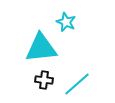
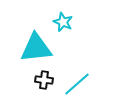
cyan star: moved 3 px left
cyan triangle: moved 5 px left
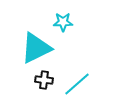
cyan star: rotated 24 degrees counterclockwise
cyan triangle: rotated 20 degrees counterclockwise
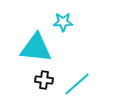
cyan triangle: rotated 32 degrees clockwise
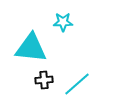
cyan triangle: moved 5 px left
black cross: rotated 12 degrees counterclockwise
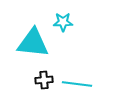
cyan triangle: moved 2 px right, 5 px up
cyan line: rotated 48 degrees clockwise
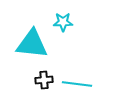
cyan triangle: moved 1 px left, 1 px down
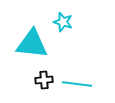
cyan star: rotated 18 degrees clockwise
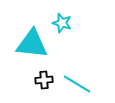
cyan star: moved 1 px left, 1 px down
cyan line: rotated 24 degrees clockwise
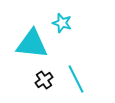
black cross: rotated 30 degrees counterclockwise
cyan line: moved 1 px left, 5 px up; rotated 32 degrees clockwise
